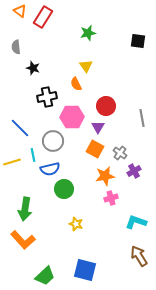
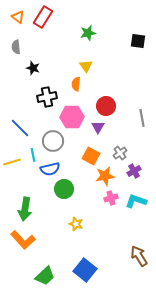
orange triangle: moved 2 px left, 6 px down
orange semicircle: rotated 32 degrees clockwise
orange square: moved 4 px left, 7 px down
gray cross: rotated 16 degrees clockwise
cyan L-shape: moved 21 px up
blue square: rotated 25 degrees clockwise
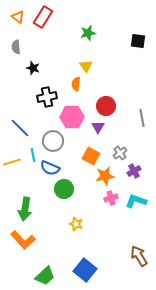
blue semicircle: moved 1 px up; rotated 36 degrees clockwise
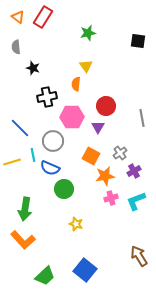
cyan L-shape: rotated 40 degrees counterclockwise
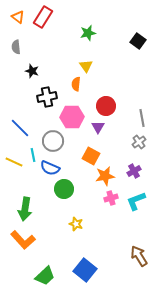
black square: rotated 28 degrees clockwise
black star: moved 1 px left, 3 px down
gray cross: moved 19 px right, 11 px up
yellow line: moved 2 px right; rotated 42 degrees clockwise
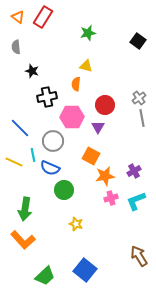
yellow triangle: rotated 40 degrees counterclockwise
red circle: moved 1 px left, 1 px up
gray cross: moved 44 px up
green circle: moved 1 px down
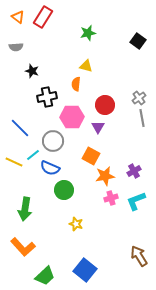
gray semicircle: rotated 88 degrees counterclockwise
cyan line: rotated 64 degrees clockwise
orange L-shape: moved 7 px down
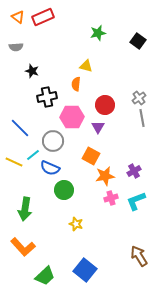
red rectangle: rotated 35 degrees clockwise
green star: moved 10 px right
